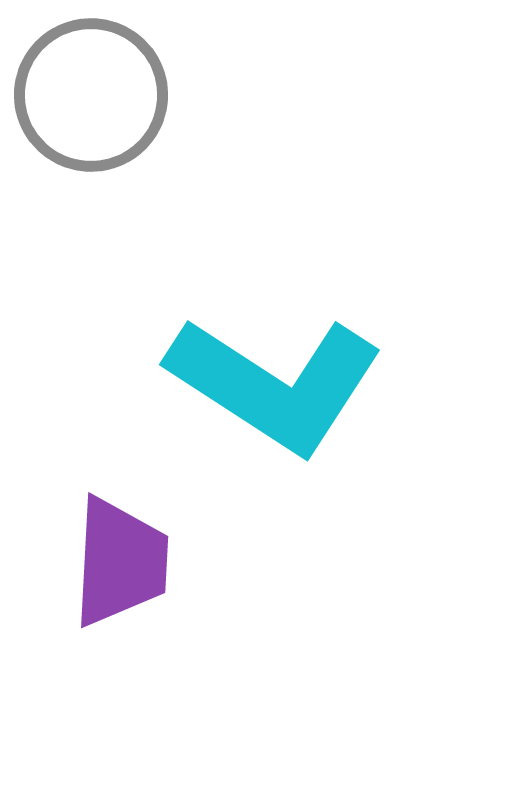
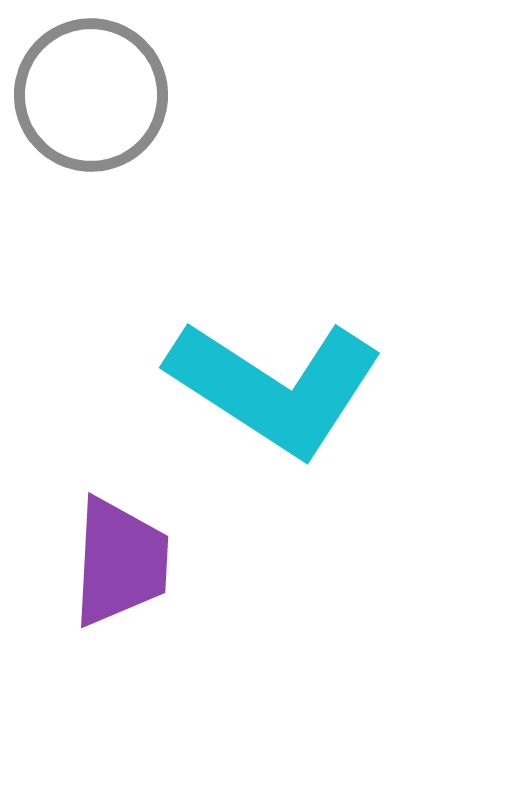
cyan L-shape: moved 3 px down
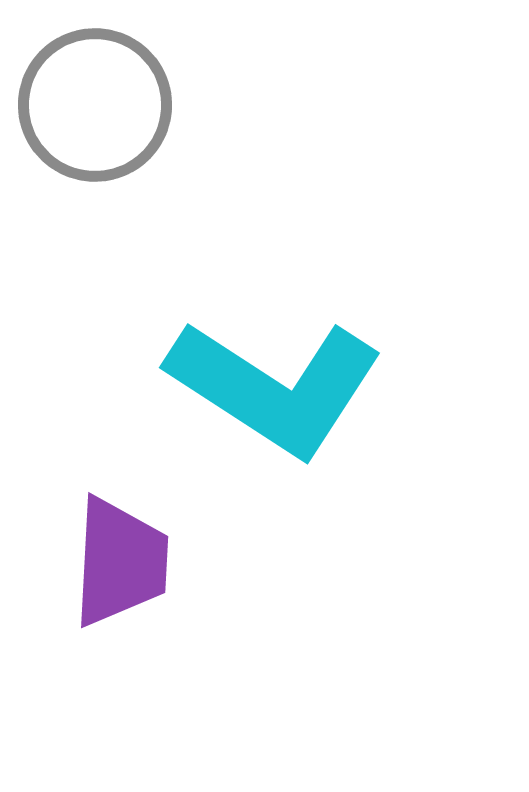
gray circle: moved 4 px right, 10 px down
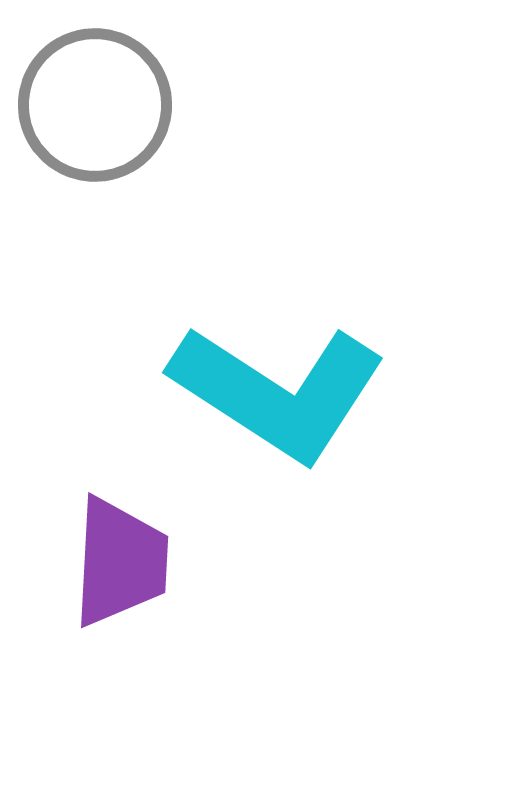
cyan L-shape: moved 3 px right, 5 px down
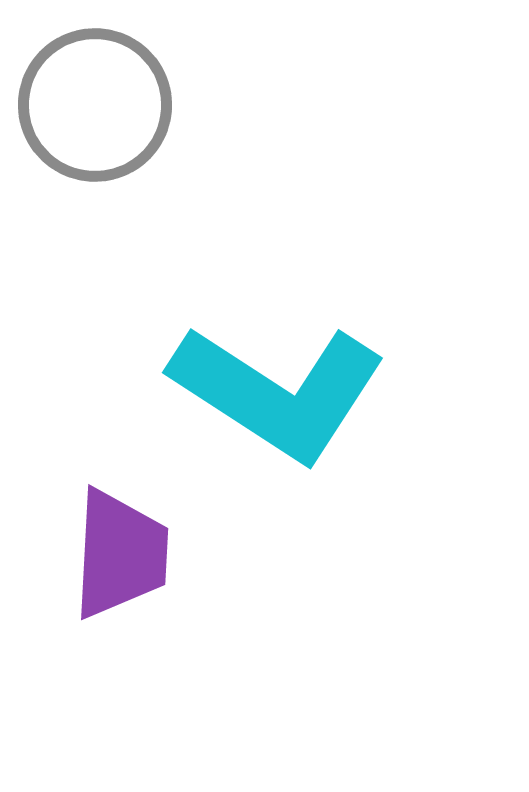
purple trapezoid: moved 8 px up
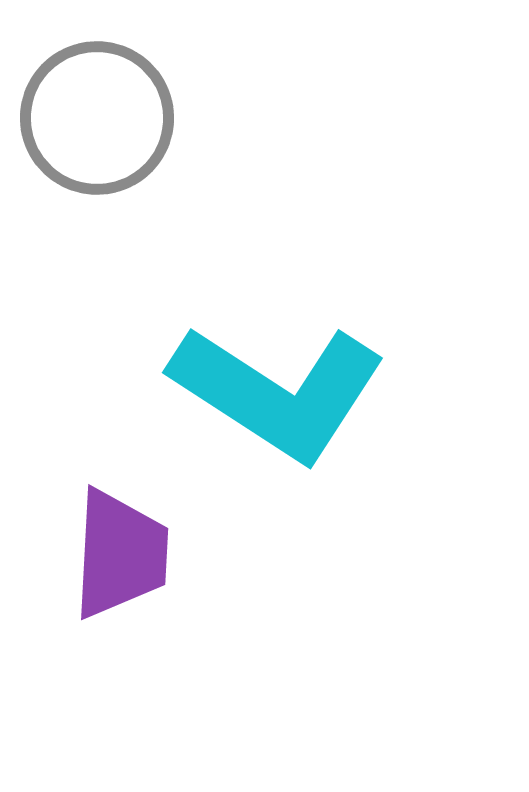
gray circle: moved 2 px right, 13 px down
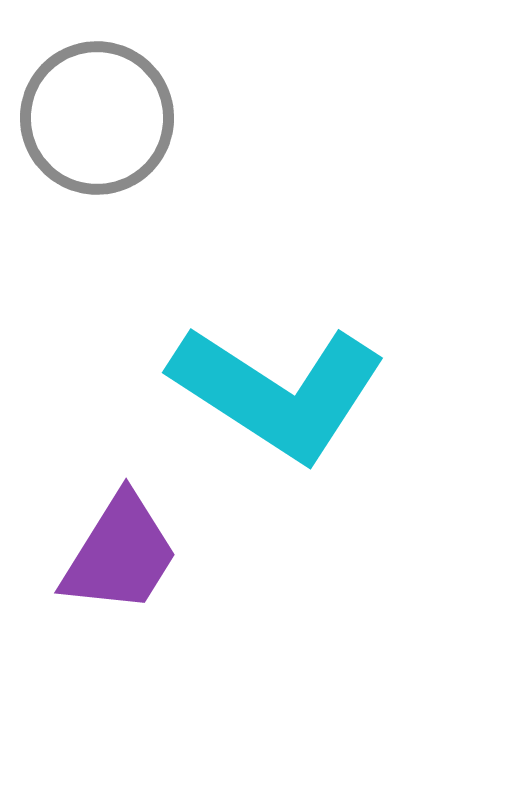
purple trapezoid: rotated 29 degrees clockwise
